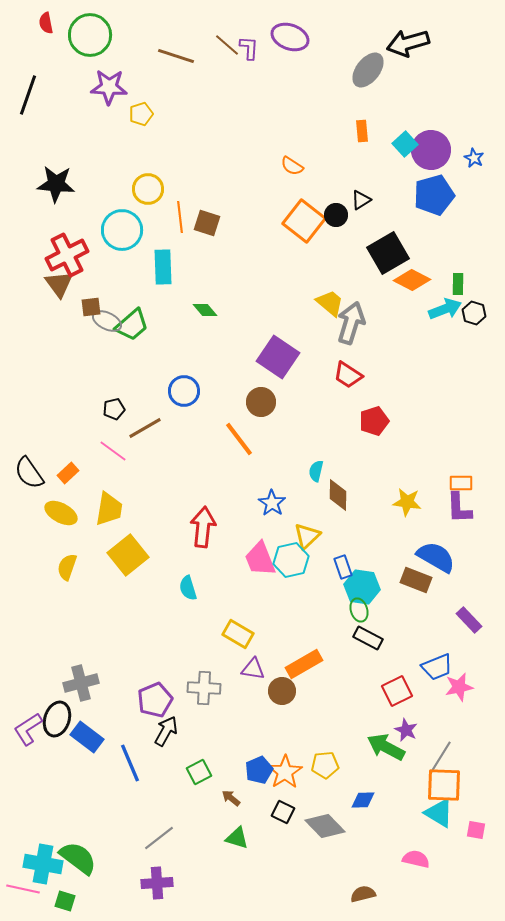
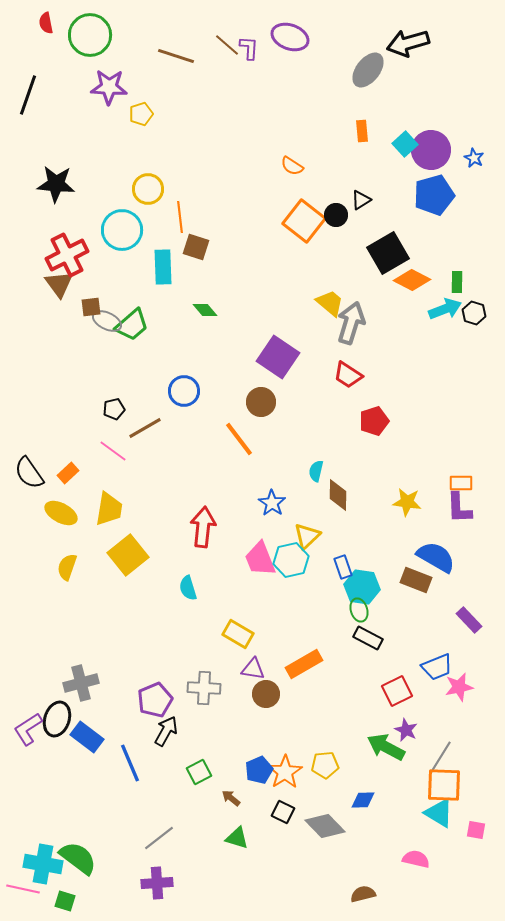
brown square at (207, 223): moved 11 px left, 24 px down
green rectangle at (458, 284): moved 1 px left, 2 px up
brown circle at (282, 691): moved 16 px left, 3 px down
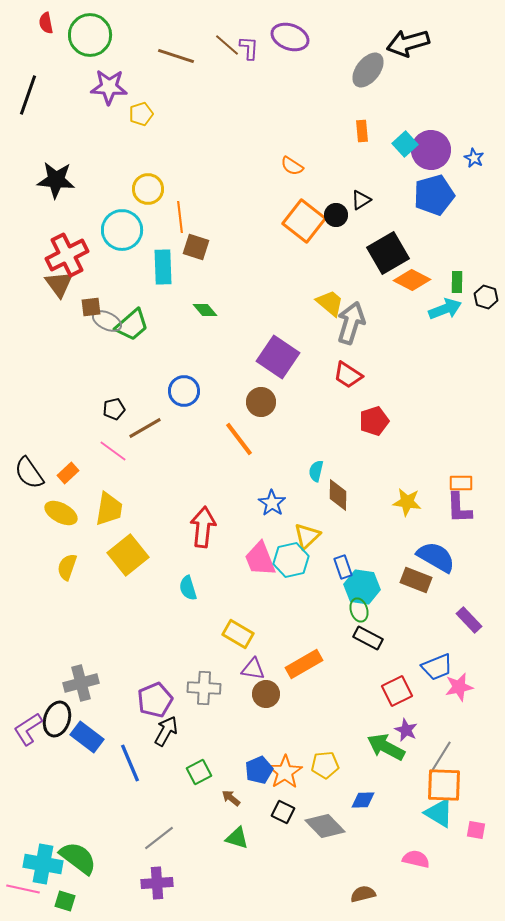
black star at (56, 184): moved 4 px up
black hexagon at (474, 313): moved 12 px right, 16 px up
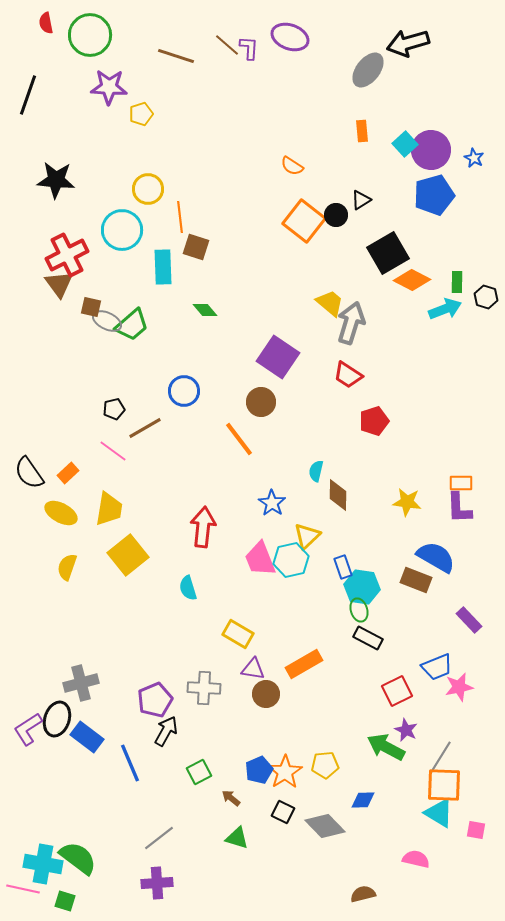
brown square at (91, 307): rotated 20 degrees clockwise
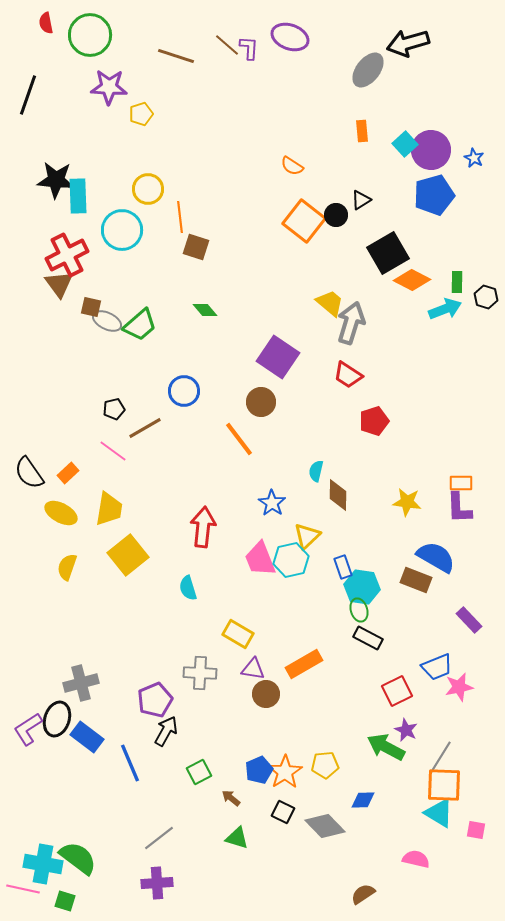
cyan rectangle at (163, 267): moved 85 px left, 71 px up
green trapezoid at (132, 325): moved 8 px right
gray cross at (204, 688): moved 4 px left, 15 px up
brown semicircle at (363, 894): rotated 20 degrees counterclockwise
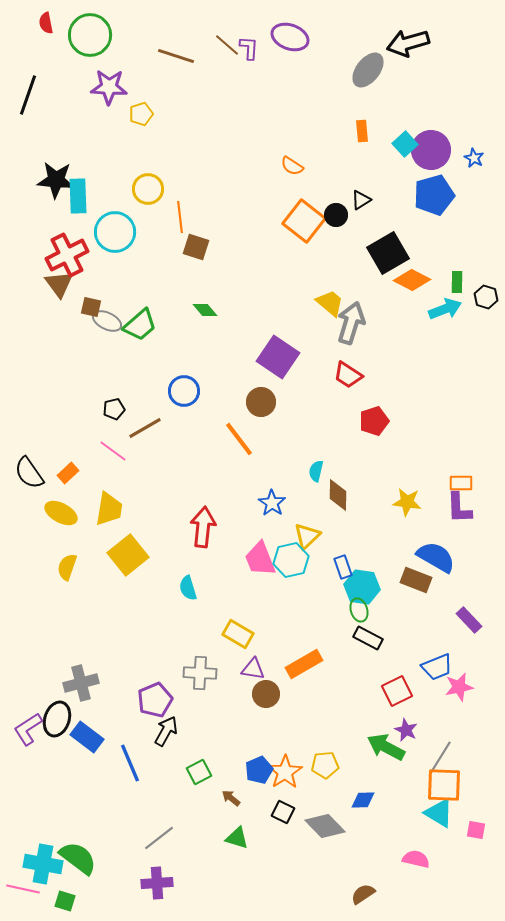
cyan circle at (122, 230): moved 7 px left, 2 px down
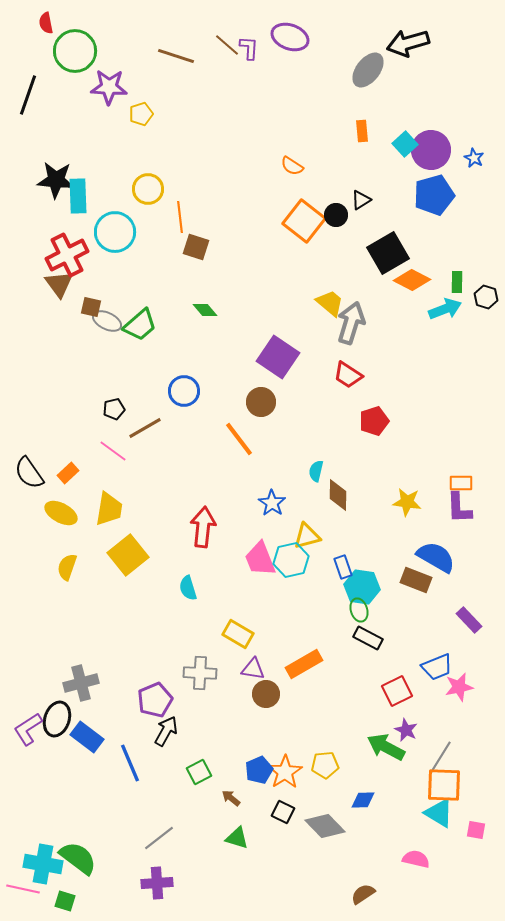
green circle at (90, 35): moved 15 px left, 16 px down
yellow triangle at (307, 536): rotated 28 degrees clockwise
